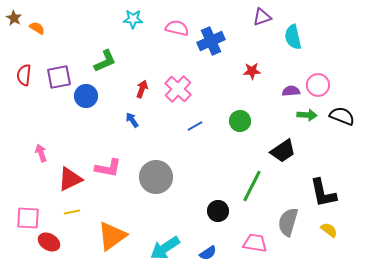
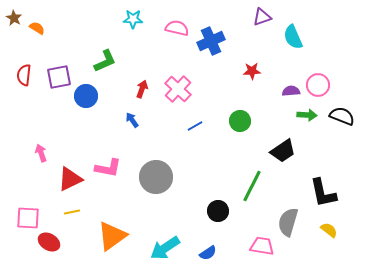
cyan semicircle: rotated 10 degrees counterclockwise
pink trapezoid: moved 7 px right, 3 px down
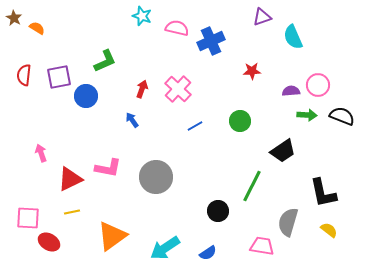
cyan star: moved 9 px right, 3 px up; rotated 18 degrees clockwise
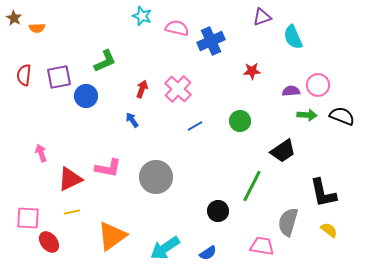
orange semicircle: rotated 147 degrees clockwise
red ellipse: rotated 20 degrees clockwise
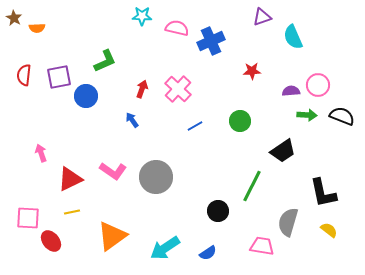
cyan star: rotated 18 degrees counterclockwise
pink L-shape: moved 5 px right, 3 px down; rotated 24 degrees clockwise
red ellipse: moved 2 px right, 1 px up
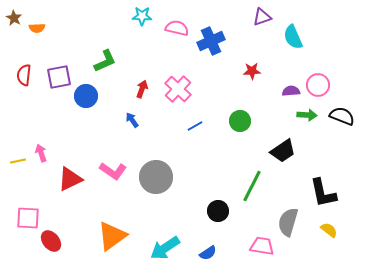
yellow line: moved 54 px left, 51 px up
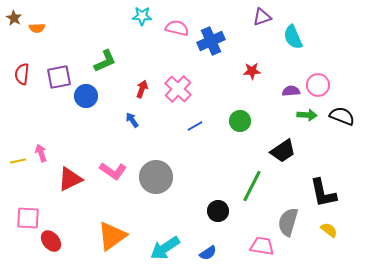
red semicircle: moved 2 px left, 1 px up
